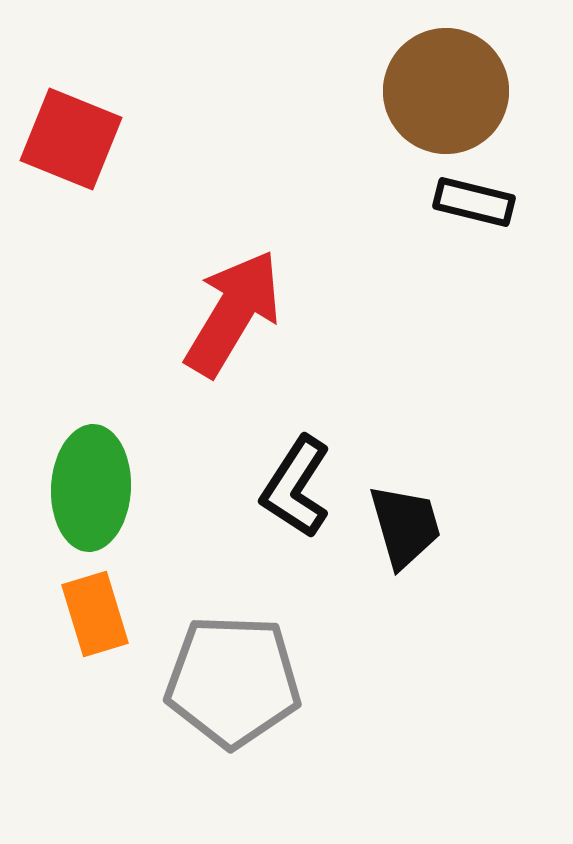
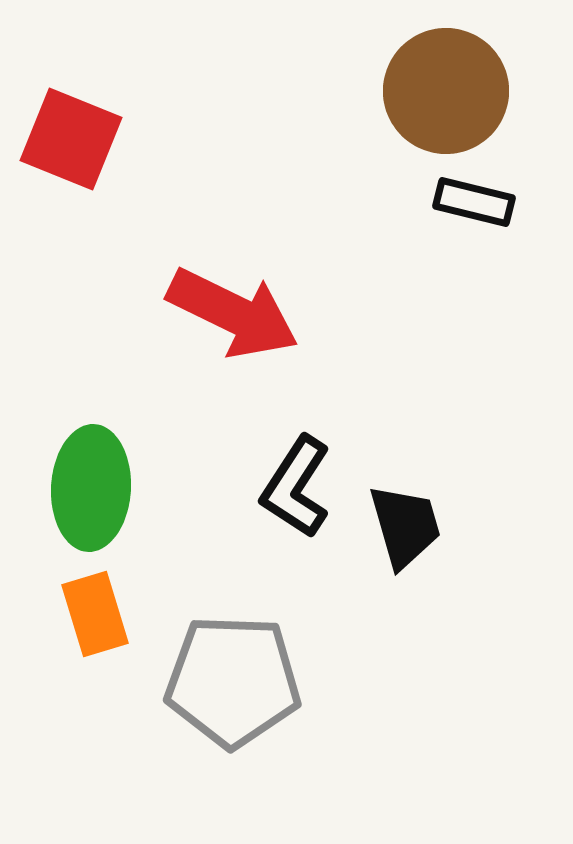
red arrow: rotated 85 degrees clockwise
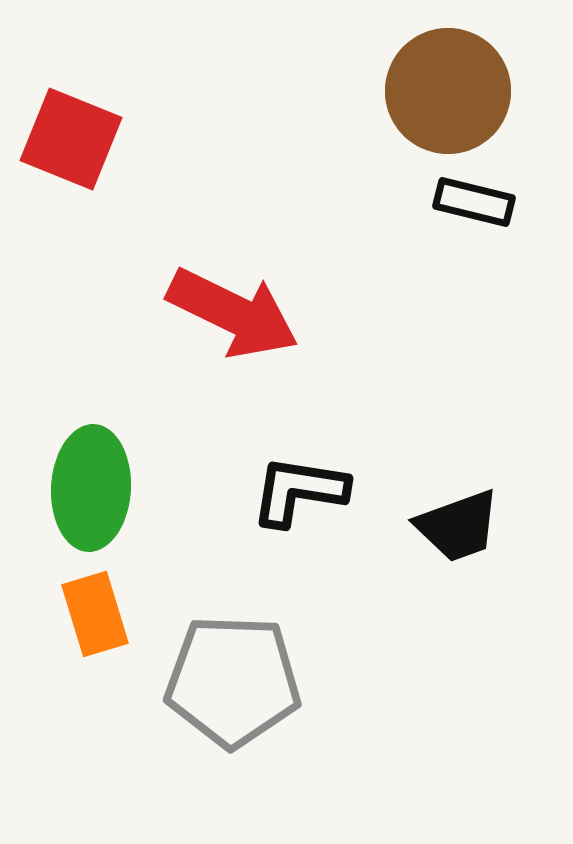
brown circle: moved 2 px right
black L-shape: moved 3 px right, 4 px down; rotated 66 degrees clockwise
black trapezoid: moved 53 px right; rotated 86 degrees clockwise
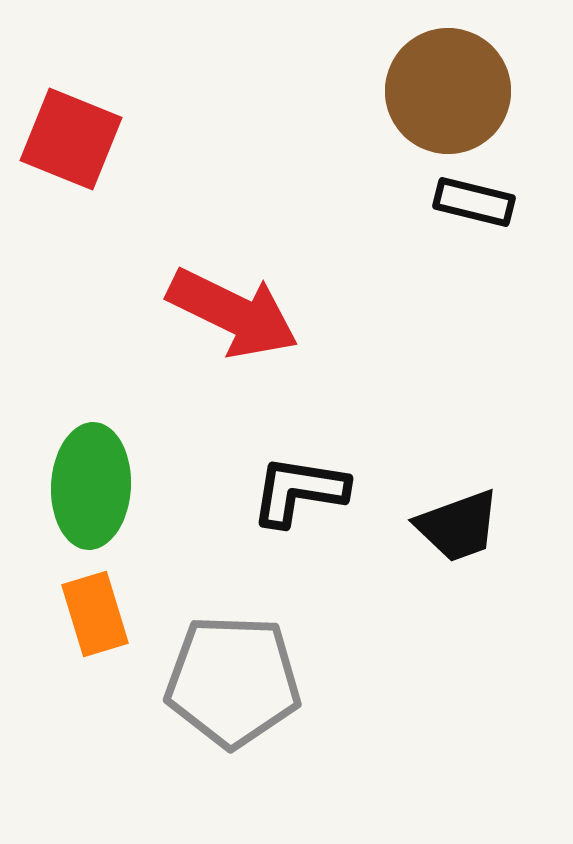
green ellipse: moved 2 px up
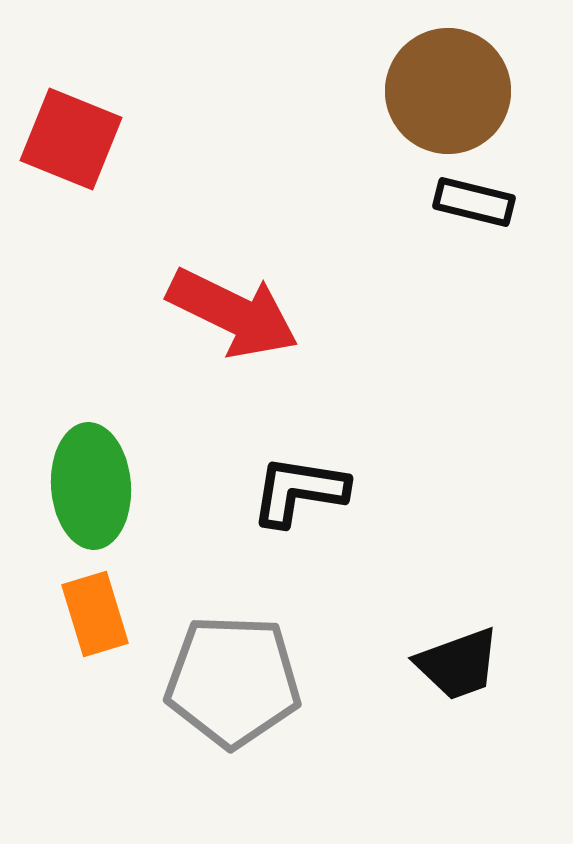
green ellipse: rotated 7 degrees counterclockwise
black trapezoid: moved 138 px down
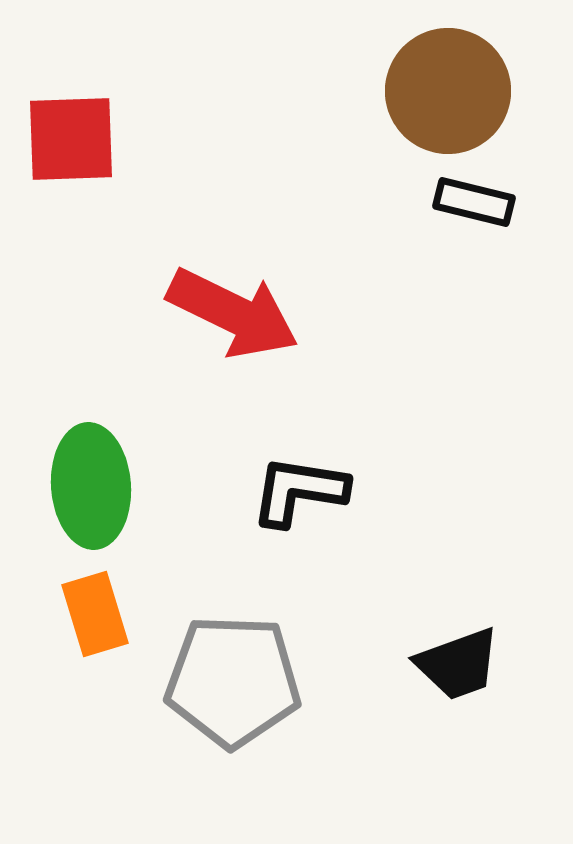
red square: rotated 24 degrees counterclockwise
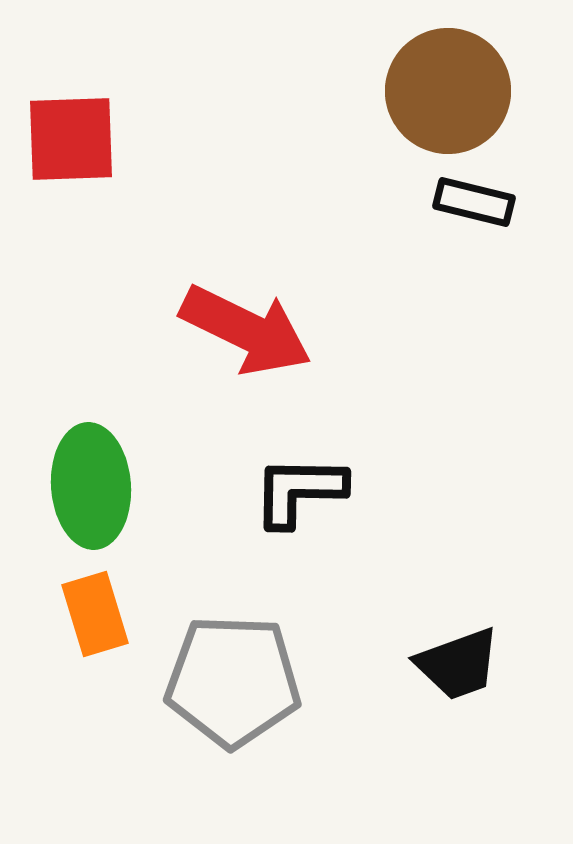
red arrow: moved 13 px right, 17 px down
black L-shape: rotated 8 degrees counterclockwise
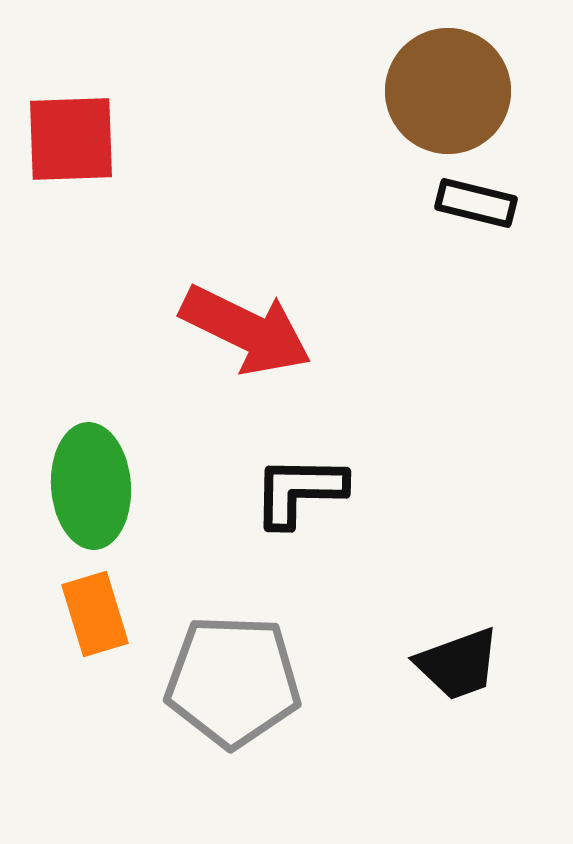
black rectangle: moved 2 px right, 1 px down
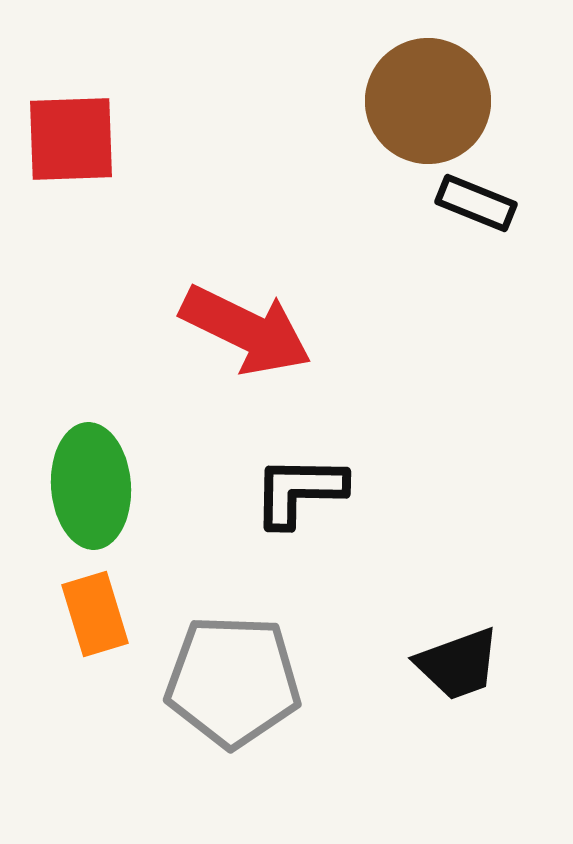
brown circle: moved 20 px left, 10 px down
black rectangle: rotated 8 degrees clockwise
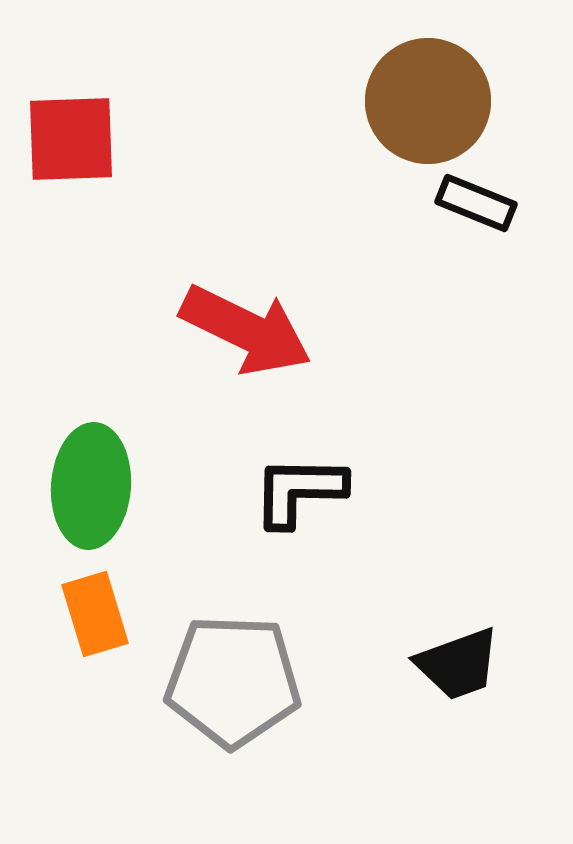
green ellipse: rotated 8 degrees clockwise
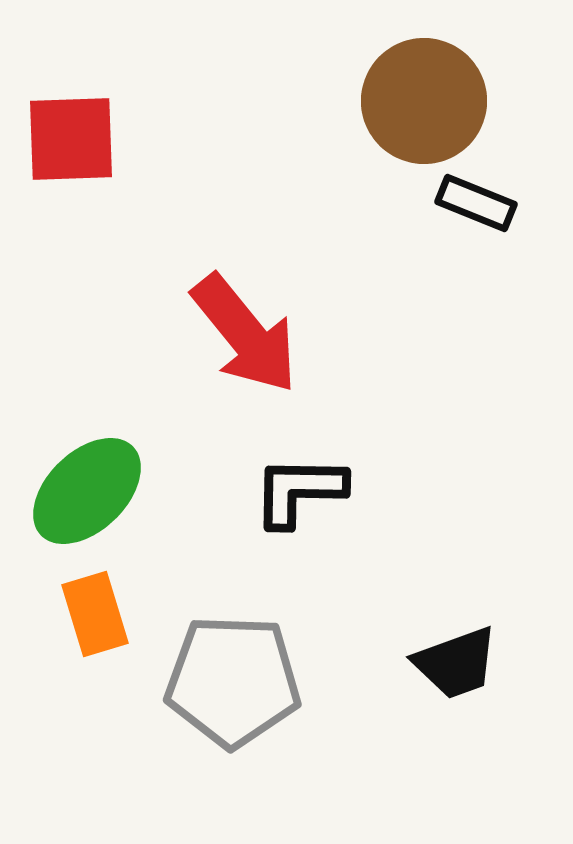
brown circle: moved 4 px left
red arrow: moved 1 px left, 4 px down; rotated 25 degrees clockwise
green ellipse: moved 4 px left, 5 px down; rotated 42 degrees clockwise
black trapezoid: moved 2 px left, 1 px up
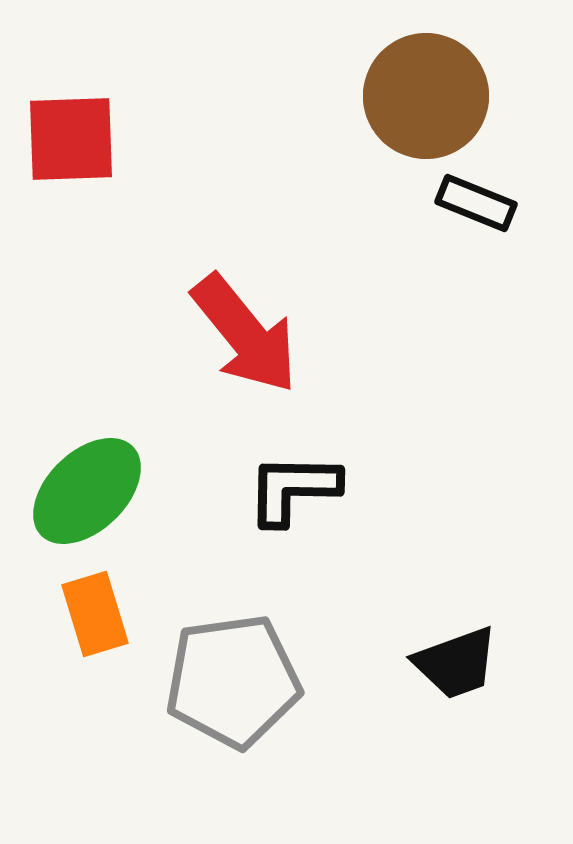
brown circle: moved 2 px right, 5 px up
black L-shape: moved 6 px left, 2 px up
gray pentagon: rotated 10 degrees counterclockwise
